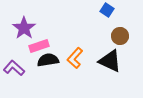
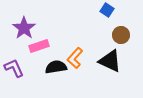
brown circle: moved 1 px right, 1 px up
black semicircle: moved 8 px right, 7 px down
purple L-shape: rotated 25 degrees clockwise
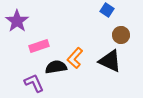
purple star: moved 7 px left, 7 px up
purple L-shape: moved 20 px right, 15 px down
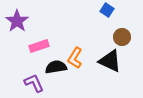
brown circle: moved 1 px right, 2 px down
orange L-shape: rotated 10 degrees counterclockwise
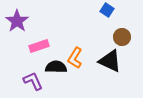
black semicircle: rotated 10 degrees clockwise
purple L-shape: moved 1 px left, 2 px up
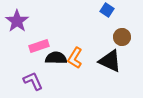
black semicircle: moved 9 px up
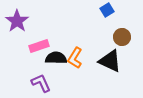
blue square: rotated 24 degrees clockwise
purple L-shape: moved 8 px right, 2 px down
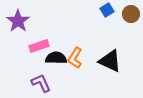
purple star: moved 1 px right
brown circle: moved 9 px right, 23 px up
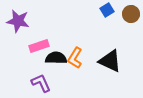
purple star: rotated 25 degrees counterclockwise
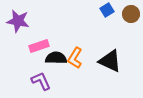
purple L-shape: moved 2 px up
